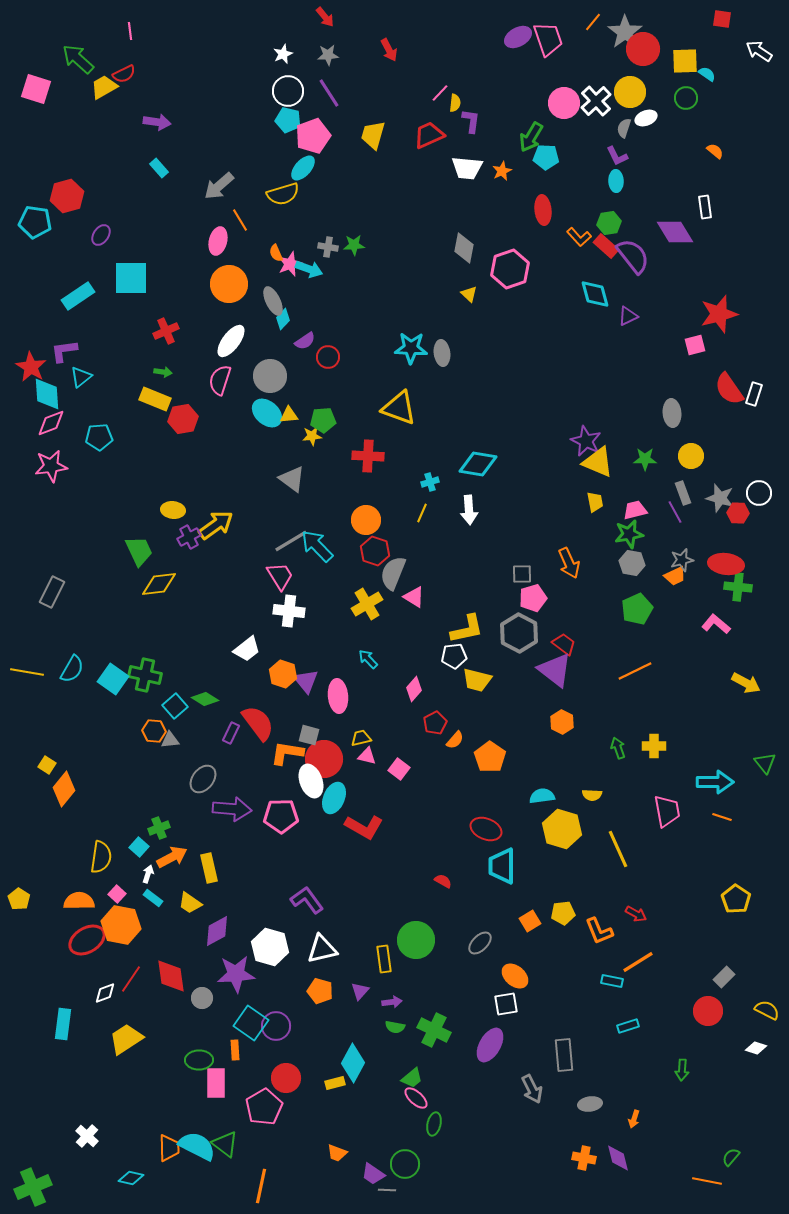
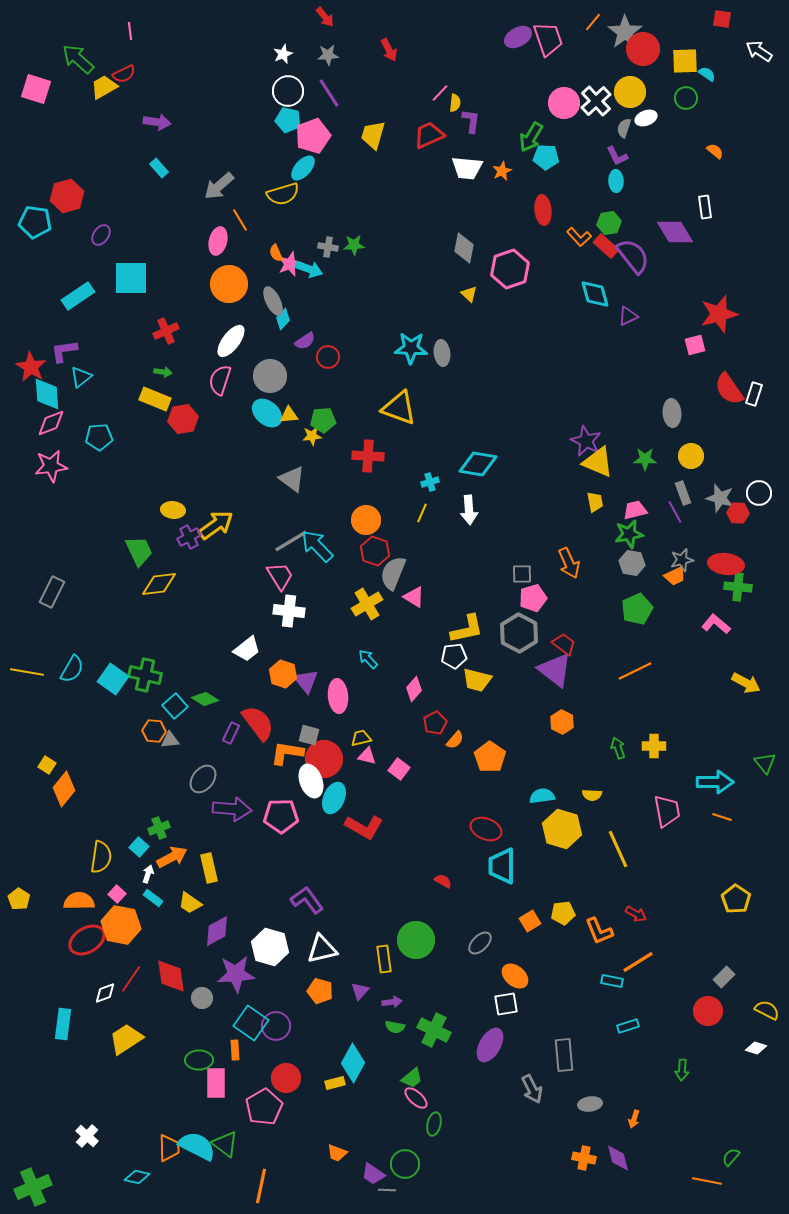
cyan diamond at (131, 1178): moved 6 px right, 1 px up
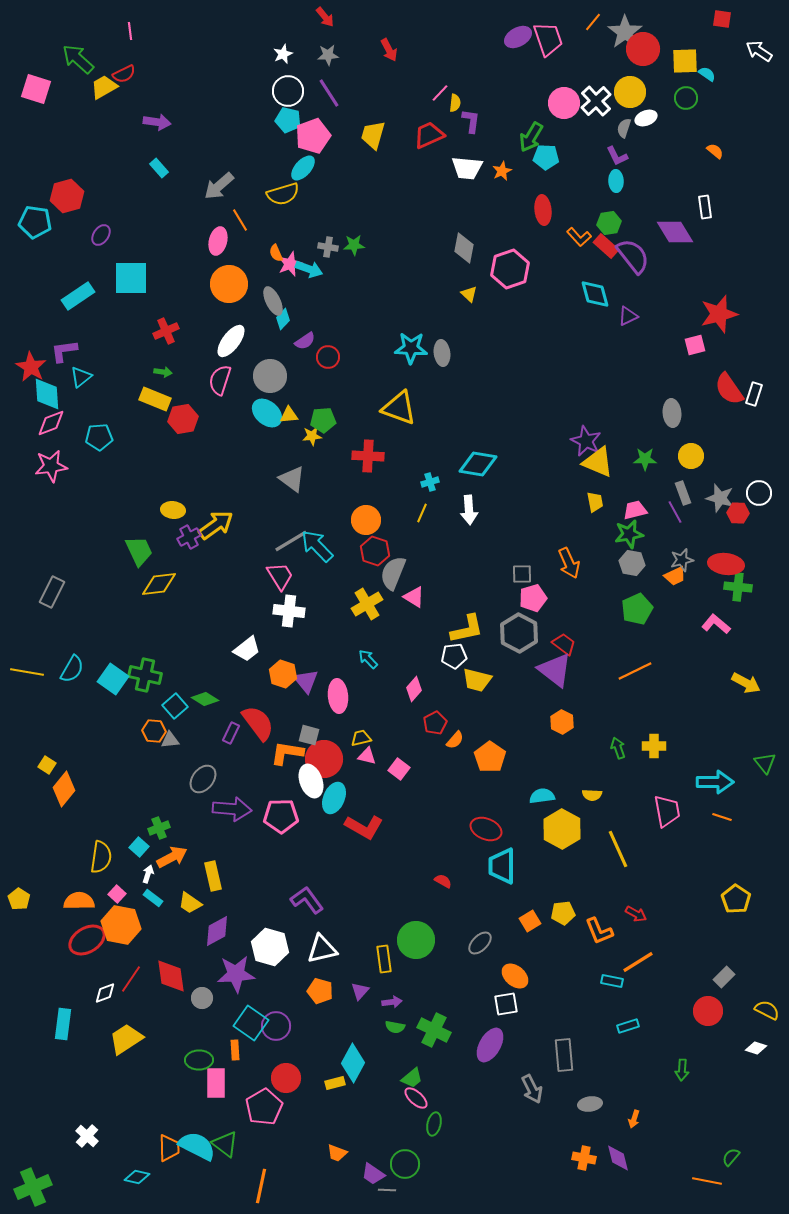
yellow hexagon at (562, 829): rotated 12 degrees clockwise
yellow rectangle at (209, 868): moved 4 px right, 8 px down
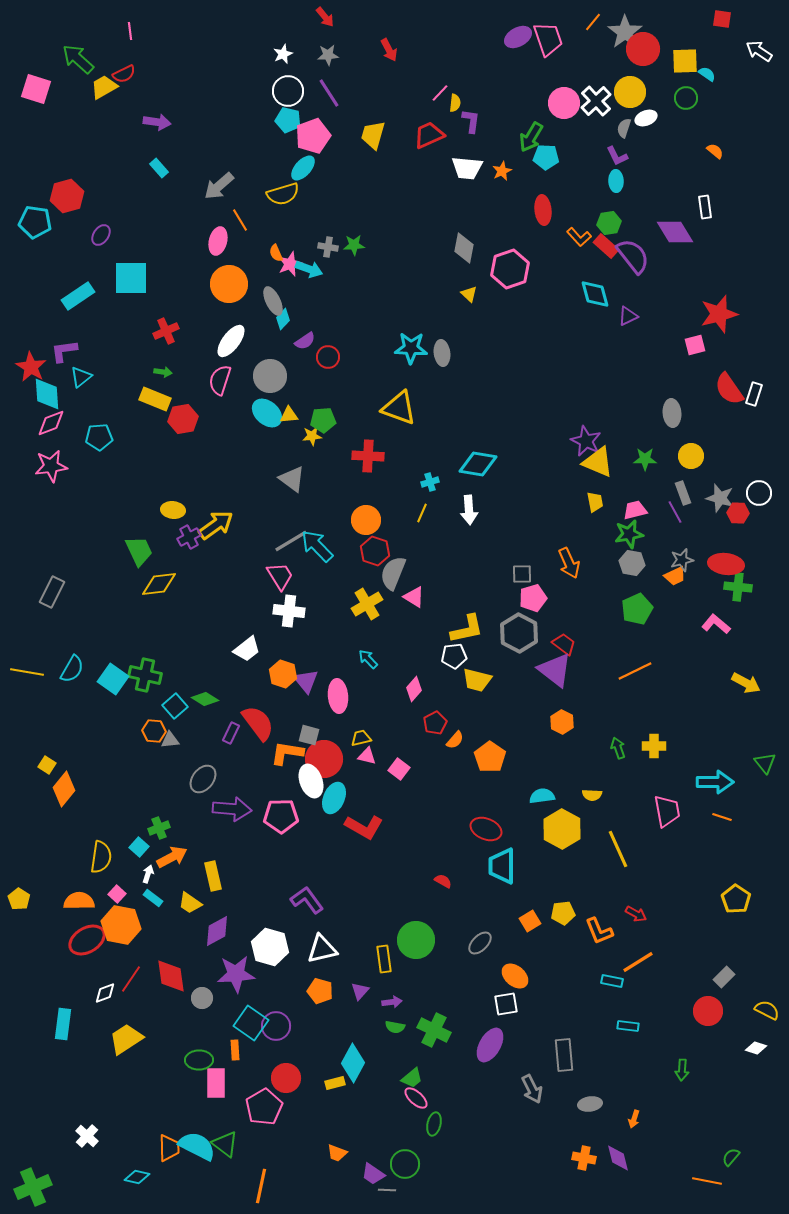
cyan rectangle at (628, 1026): rotated 25 degrees clockwise
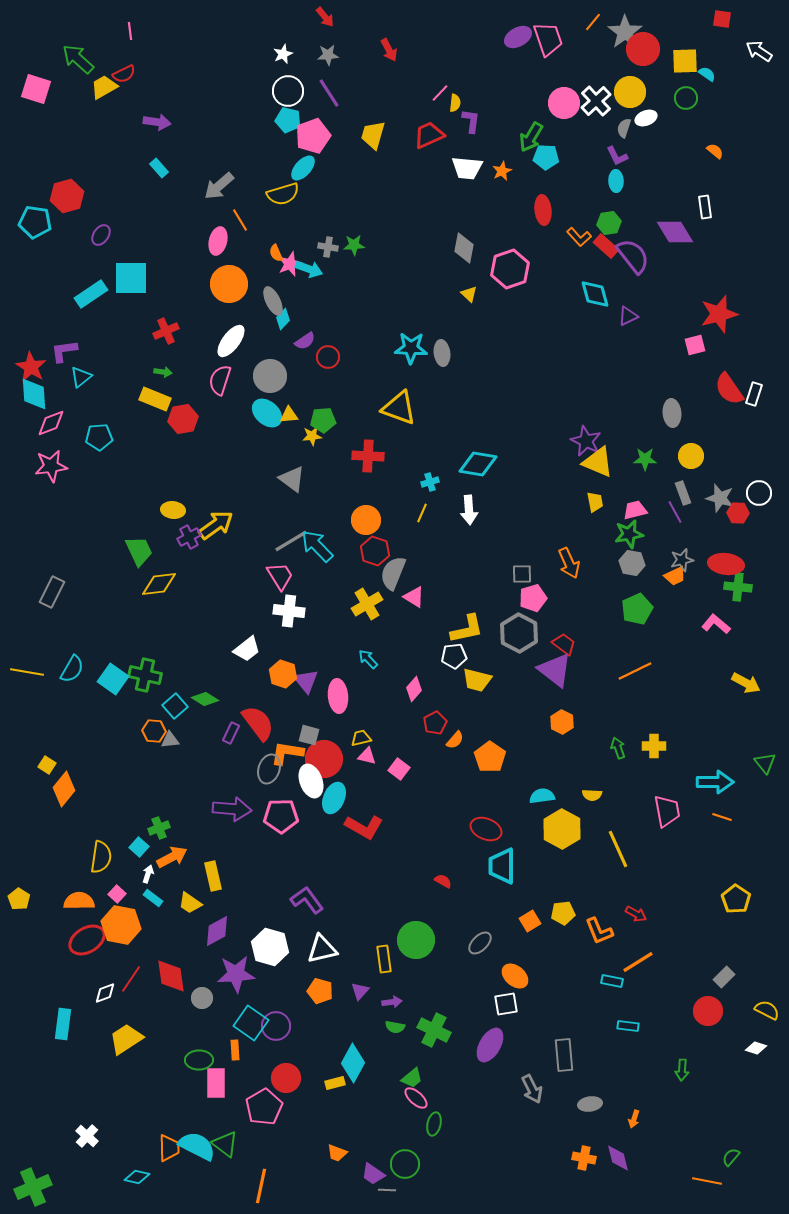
cyan rectangle at (78, 296): moved 13 px right, 2 px up
cyan diamond at (47, 394): moved 13 px left
gray ellipse at (203, 779): moved 66 px right, 10 px up; rotated 20 degrees counterclockwise
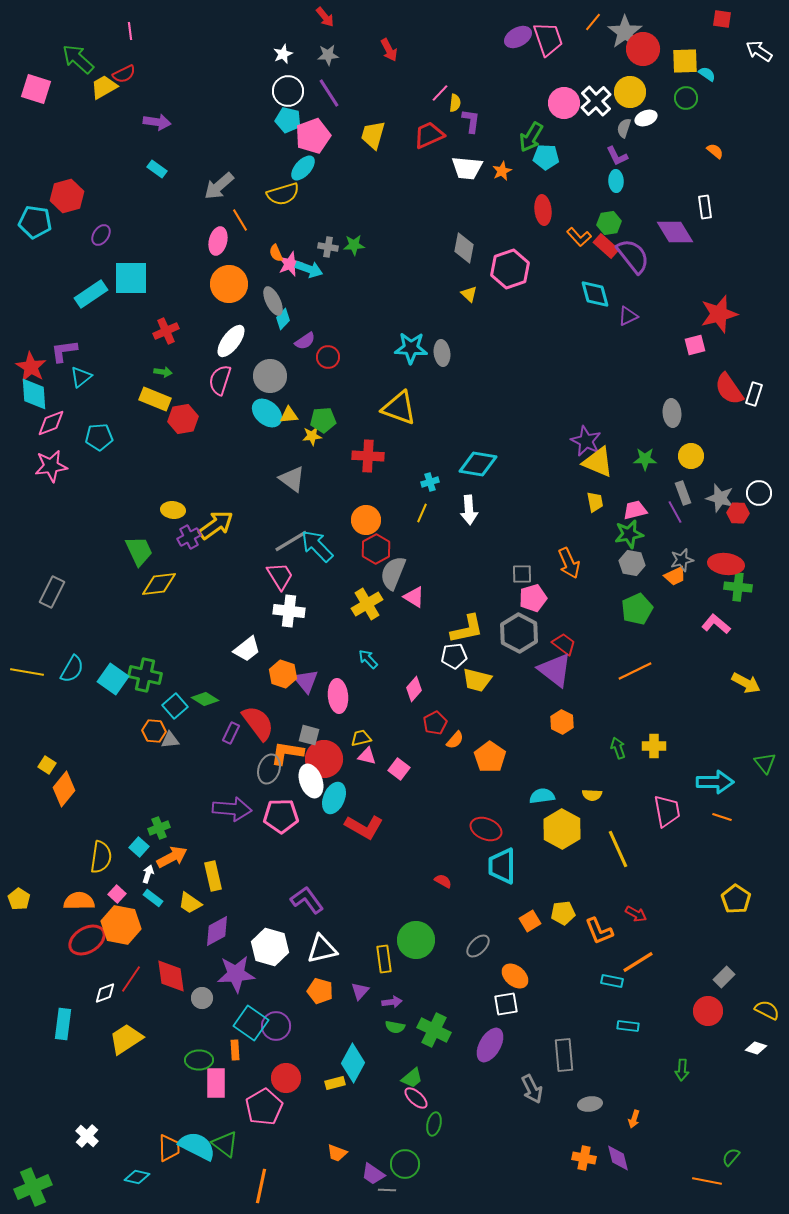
cyan rectangle at (159, 168): moved 2 px left, 1 px down; rotated 12 degrees counterclockwise
red hexagon at (375, 551): moved 1 px right, 2 px up; rotated 12 degrees clockwise
gray ellipse at (480, 943): moved 2 px left, 3 px down
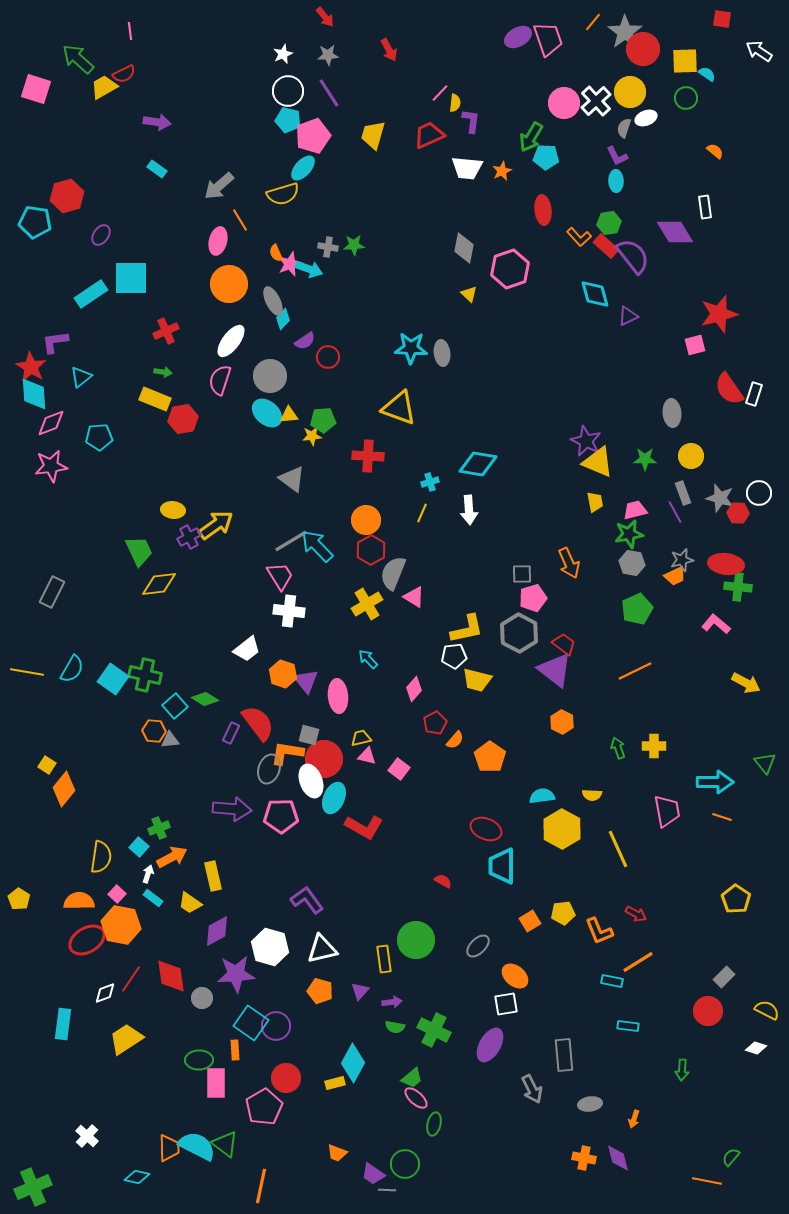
purple L-shape at (64, 351): moved 9 px left, 9 px up
red hexagon at (376, 549): moved 5 px left, 1 px down
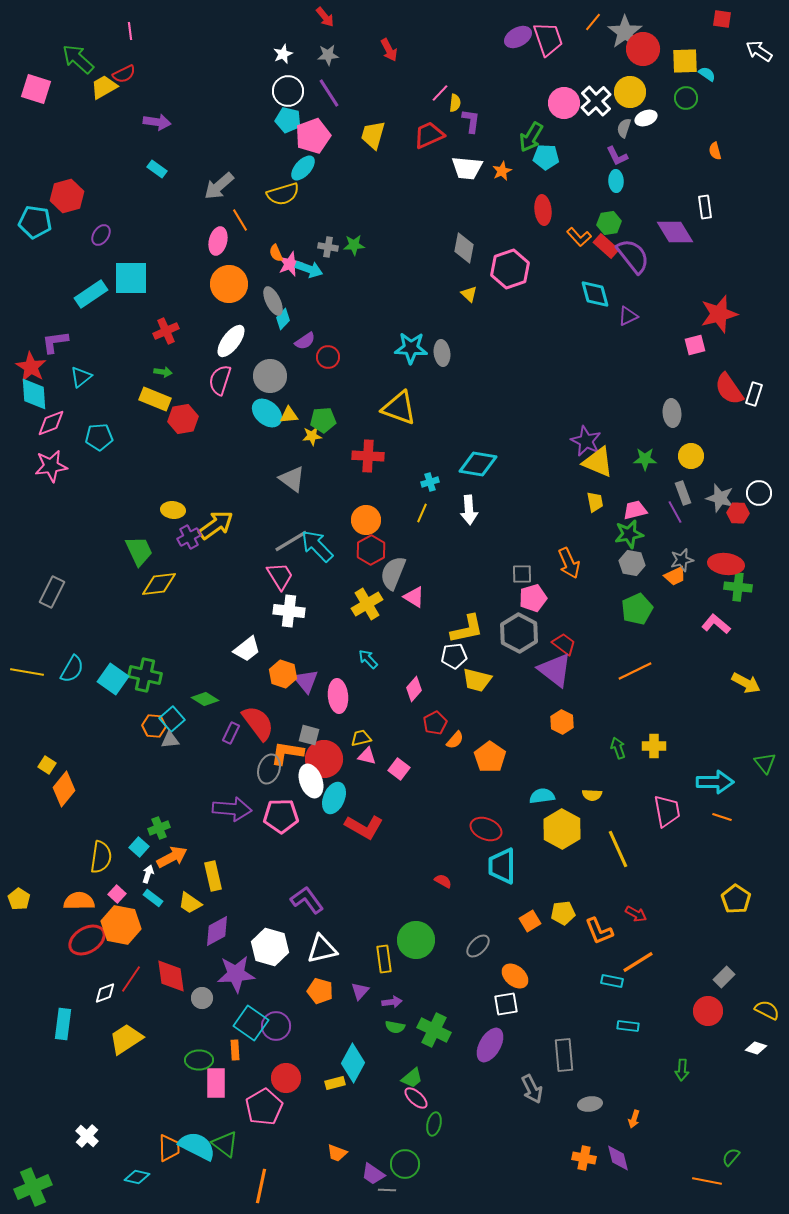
orange semicircle at (715, 151): rotated 144 degrees counterclockwise
cyan square at (175, 706): moved 3 px left, 13 px down
orange hexagon at (154, 731): moved 5 px up
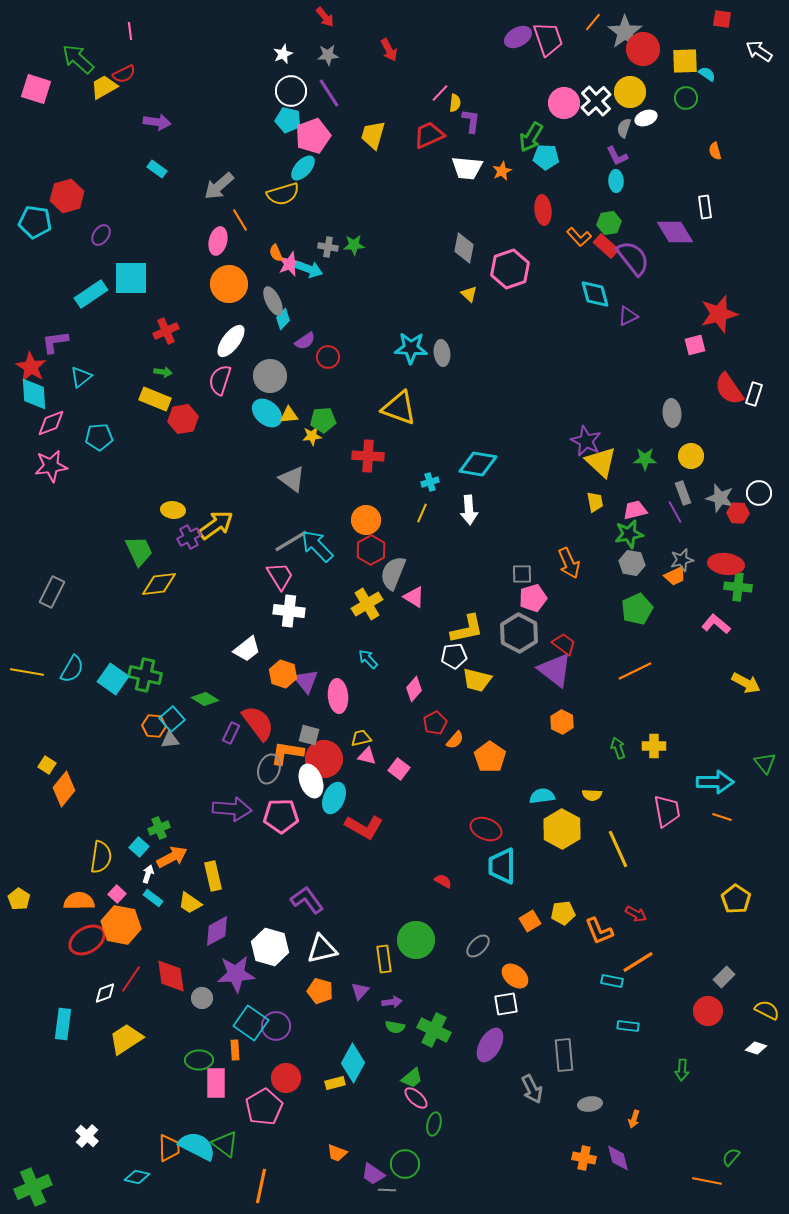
white circle at (288, 91): moved 3 px right
purple semicircle at (633, 256): moved 2 px down
yellow triangle at (598, 462): moved 3 px right; rotated 20 degrees clockwise
